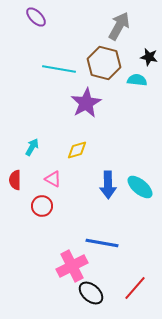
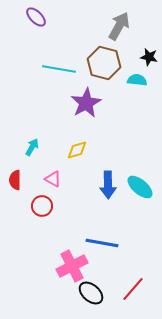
red line: moved 2 px left, 1 px down
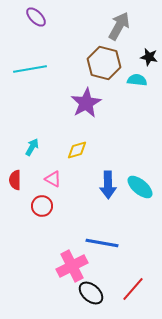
cyan line: moved 29 px left; rotated 20 degrees counterclockwise
